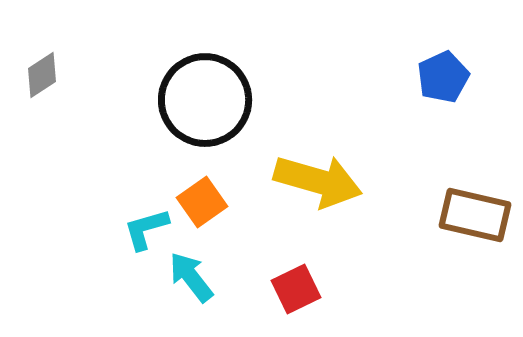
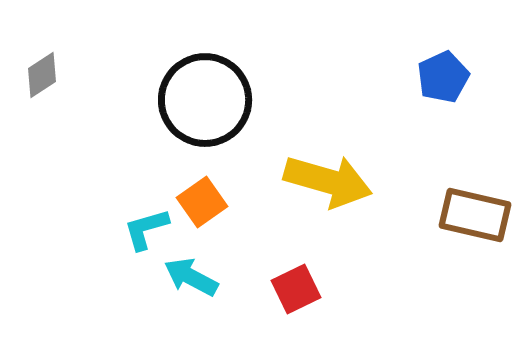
yellow arrow: moved 10 px right
cyan arrow: rotated 24 degrees counterclockwise
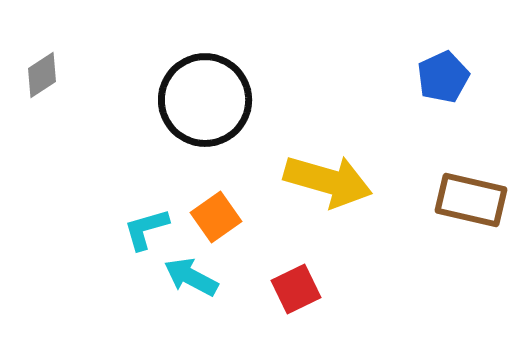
orange square: moved 14 px right, 15 px down
brown rectangle: moved 4 px left, 15 px up
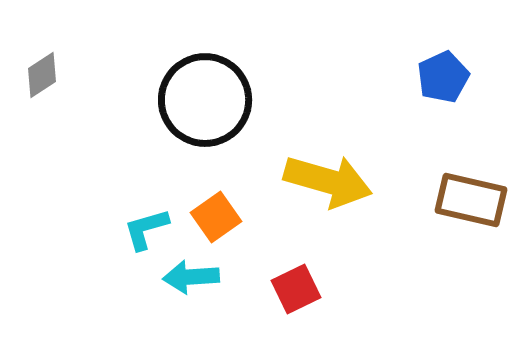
cyan arrow: rotated 32 degrees counterclockwise
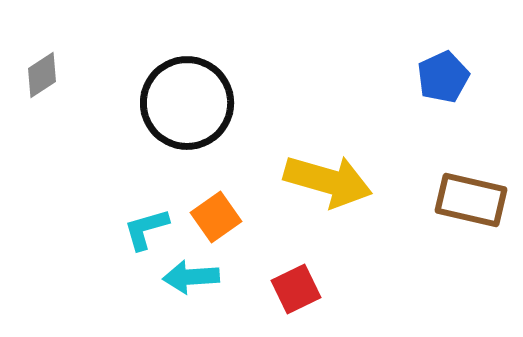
black circle: moved 18 px left, 3 px down
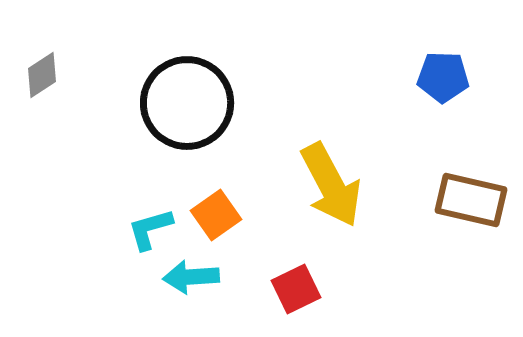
blue pentagon: rotated 27 degrees clockwise
yellow arrow: moved 3 px right, 4 px down; rotated 46 degrees clockwise
orange square: moved 2 px up
cyan L-shape: moved 4 px right
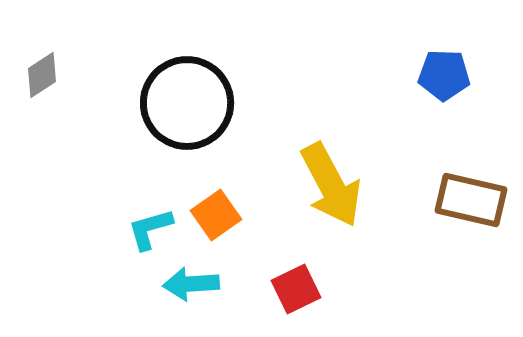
blue pentagon: moved 1 px right, 2 px up
cyan arrow: moved 7 px down
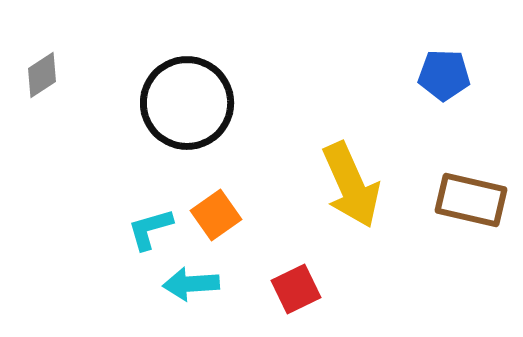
yellow arrow: moved 20 px right; rotated 4 degrees clockwise
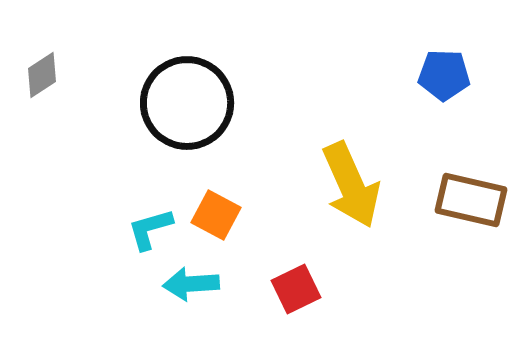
orange square: rotated 27 degrees counterclockwise
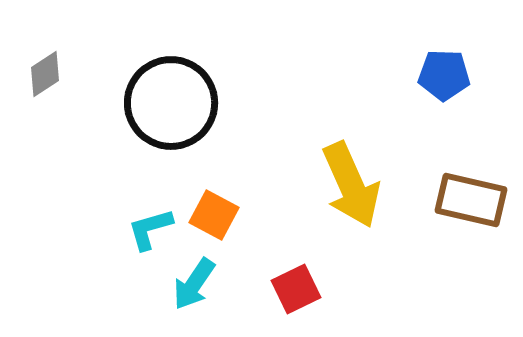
gray diamond: moved 3 px right, 1 px up
black circle: moved 16 px left
orange square: moved 2 px left
cyan arrow: moved 3 px right; rotated 52 degrees counterclockwise
